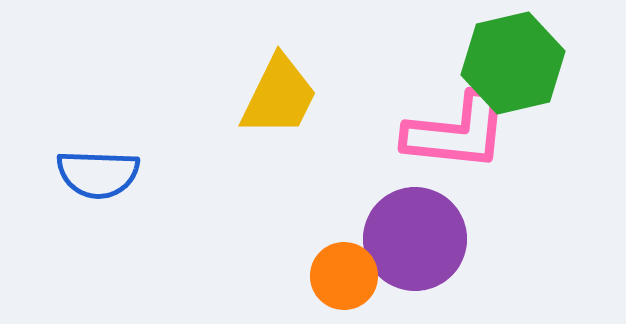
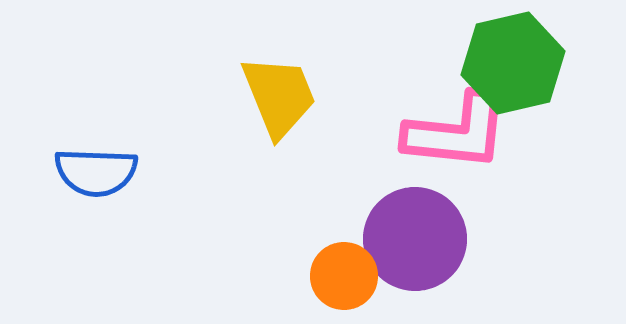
yellow trapezoid: rotated 48 degrees counterclockwise
blue semicircle: moved 2 px left, 2 px up
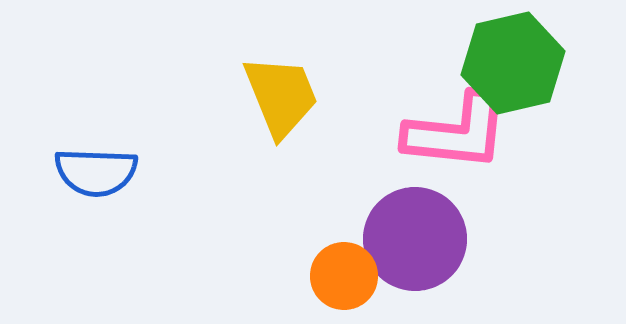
yellow trapezoid: moved 2 px right
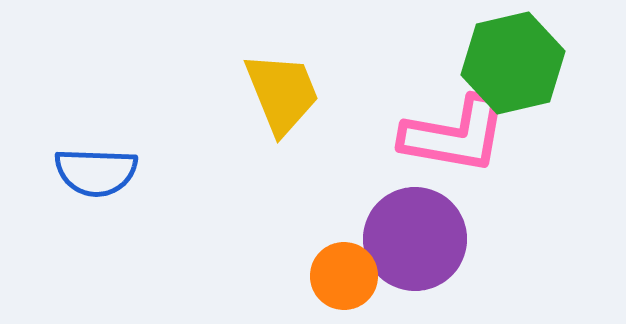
yellow trapezoid: moved 1 px right, 3 px up
pink L-shape: moved 2 px left, 3 px down; rotated 4 degrees clockwise
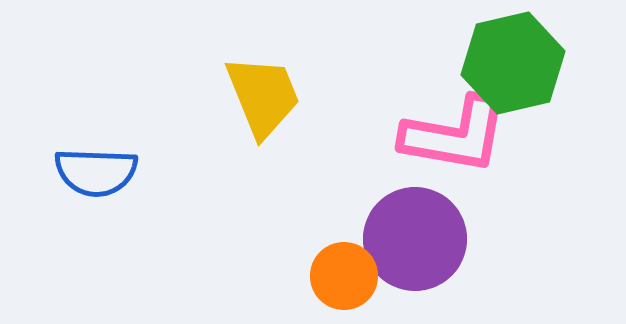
yellow trapezoid: moved 19 px left, 3 px down
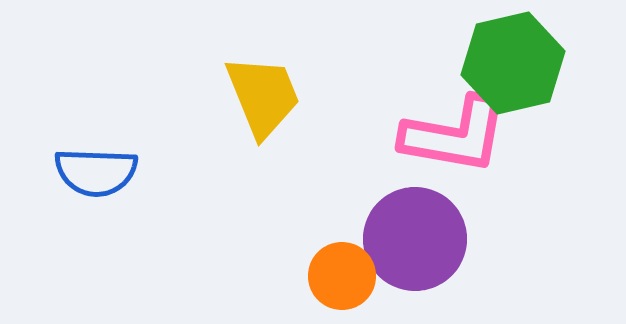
orange circle: moved 2 px left
